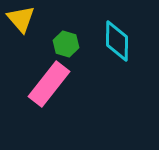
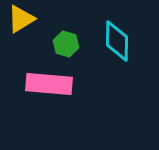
yellow triangle: rotated 40 degrees clockwise
pink rectangle: rotated 57 degrees clockwise
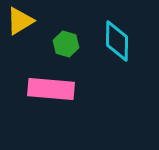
yellow triangle: moved 1 px left, 2 px down
pink rectangle: moved 2 px right, 5 px down
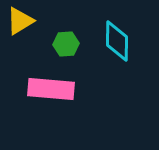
green hexagon: rotated 20 degrees counterclockwise
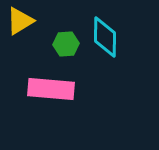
cyan diamond: moved 12 px left, 4 px up
